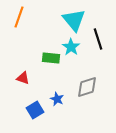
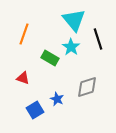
orange line: moved 5 px right, 17 px down
green rectangle: moved 1 px left; rotated 24 degrees clockwise
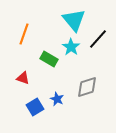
black line: rotated 60 degrees clockwise
green rectangle: moved 1 px left, 1 px down
blue square: moved 3 px up
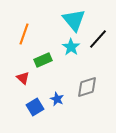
green rectangle: moved 6 px left, 1 px down; rotated 54 degrees counterclockwise
red triangle: rotated 24 degrees clockwise
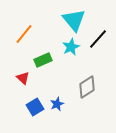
orange line: rotated 20 degrees clockwise
cyan star: rotated 12 degrees clockwise
gray diamond: rotated 15 degrees counterclockwise
blue star: moved 5 px down; rotated 24 degrees clockwise
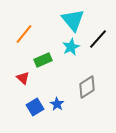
cyan triangle: moved 1 px left
blue star: rotated 16 degrees counterclockwise
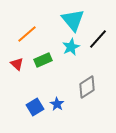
orange line: moved 3 px right; rotated 10 degrees clockwise
red triangle: moved 6 px left, 14 px up
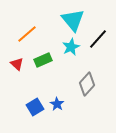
gray diamond: moved 3 px up; rotated 15 degrees counterclockwise
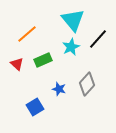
blue star: moved 2 px right, 15 px up; rotated 16 degrees counterclockwise
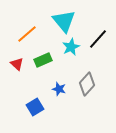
cyan triangle: moved 9 px left, 1 px down
